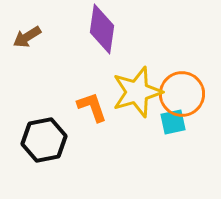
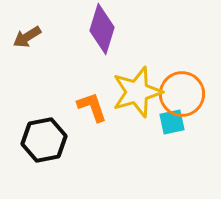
purple diamond: rotated 9 degrees clockwise
cyan square: moved 1 px left
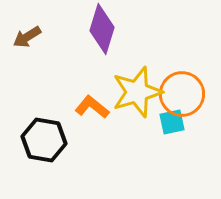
orange L-shape: rotated 32 degrees counterclockwise
black hexagon: rotated 21 degrees clockwise
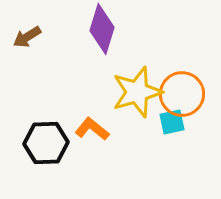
orange L-shape: moved 22 px down
black hexagon: moved 2 px right, 3 px down; rotated 12 degrees counterclockwise
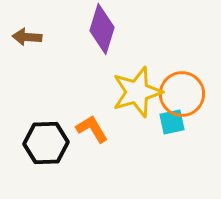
brown arrow: rotated 36 degrees clockwise
orange L-shape: rotated 20 degrees clockwise
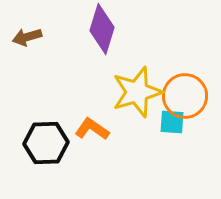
brown arrow: rotated 20 degrees counterclockwise
orange circle: moved 3 px right, 2 px down
cyan square: rotated 16 degrees clockwise
orange L-shape: rotated 24 degrees counterclockwise
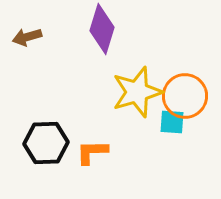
orange L-shape: moved 23 px down; rotated 36 degrees counterclockwise
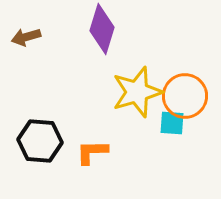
brown arrow: moved 1 px left
cyan square: moved 1 px down
black hexagon: moved 6 px left, 2 px up; rotated 6 degrees clockwise
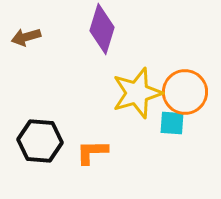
yellow star: moved 1 px down
orange circle: moved 4 px up
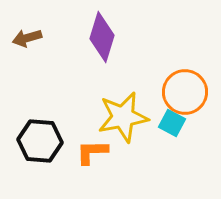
purple diamond: moved 8 px down
brown arrow: moved 1 px right, 1 px down
yellow star: moved 14 px left, 24 px down; rotated 6 degrees clockwise
cyan square: rotated 24 degrees clockwise
